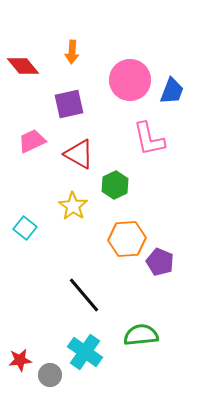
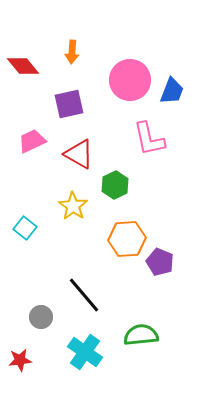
gray circle: moved 9 px left, 58 px up
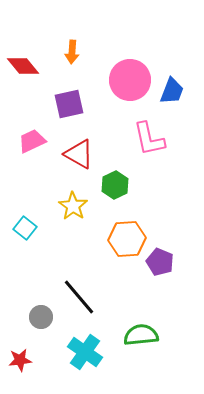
black line: moved 5 px left, 2 px down
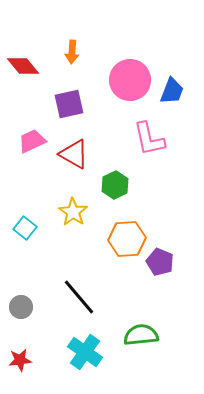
red triangle: moved 5 px left
yellow star: moved 6 px down
gray circle: moved 20 px left, 10 px up
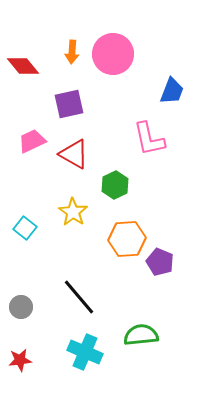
pink circle: moved 17 px left, 26 px up
cyan cross: rotated 12 degrees counterclockwise
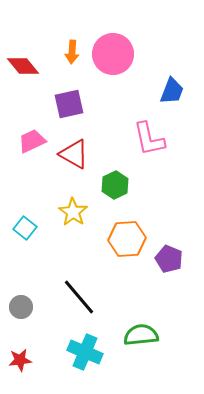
purple pentagon: moved 9 px right, 3 px up
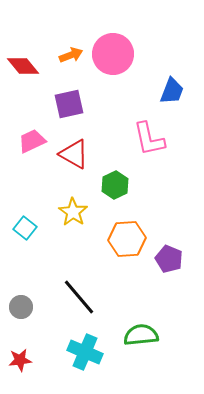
orange arrow: moved 1 px left, 3 px down; rotated 115 degrees counterclockwise
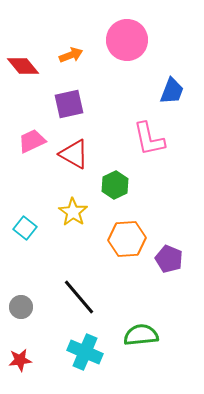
pink circle: moved 14 px right, 14 px up
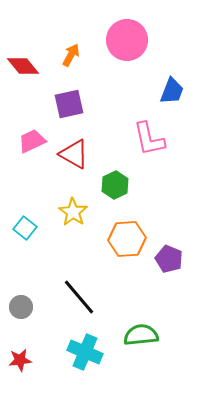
orange arrow: rotated 40 degrees counterclockwise
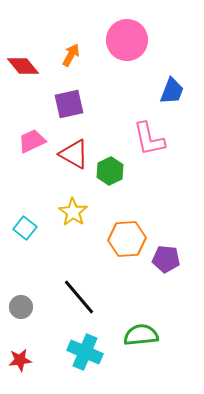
green hexagon: moved 5 px left, 14 px up
purple pentagon: moved 3 px left; rotated 16 degrees counterclockwise
